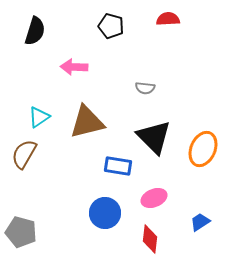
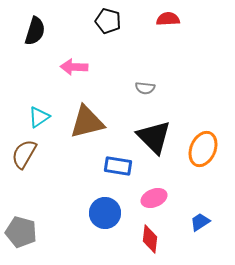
black pentagon: moved 3 px left, 5 px up
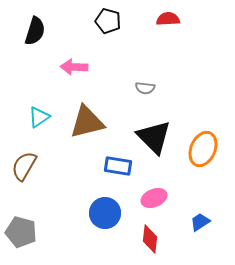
brown semicircle: moved 12 px down
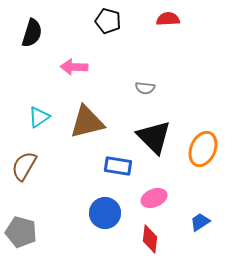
black semicircle: moved 3 px left, 2 px down
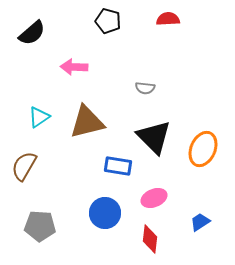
black semicircle: rotated 32 degrees clockwise
gray pentagon: moved 19 px right, 6 px up; rotated 12 degrees counterclockwise
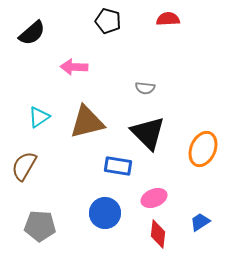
black triangle: moved 6 px left, 4 px up
red diamond: moved 8 px right, 5 px up
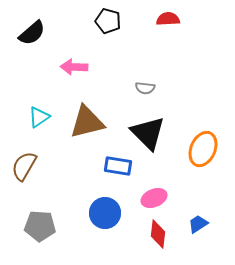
blue trapezoid: moved 2 px left, 2 px down
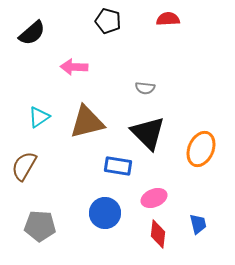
orange ellipse: moved 2 px left
blue trapezoid: rotated 110 degrees clockwise
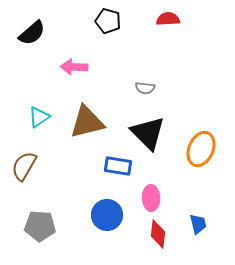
pink ellipse: moved 3 px left; rotated 70 degrees counterclockwise
blue circle: moved 2 px right, 2 px down
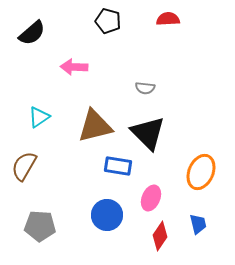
brown triangle: moved 8 px right, 4 px down
orange ellipse: moved 23 px down
pink ellipse: rotated 25 degrees clockwise
red diamond: moved 2 px right, 2 px down; rotated 28 degrees clockwise
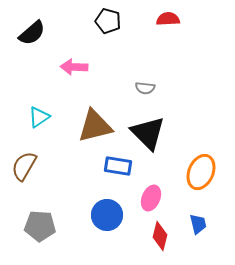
red diamond: rotated 20 degrees counterclockwise
